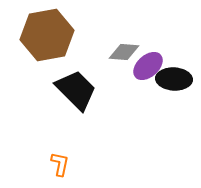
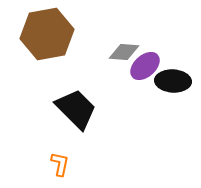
brown hexagon: moved 1 px up
purple ellipse: moved 3 px left
black ellipse: moved 1 px left, 2 px down
black trapezoid: moved 19 px down
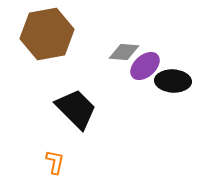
orange L-shape: moved 5 px left, 2 px up
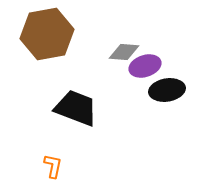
purple ellipse: rotated 24 degrees clockwise
black ellipse: moved 6 px left, 9 px down; rotated 12 degrees counterclockwise
black trapezoid: moved 1 px up; rotated 24 degrees counterclockwise
orange L-shape: moved 2 px left, 4 px down
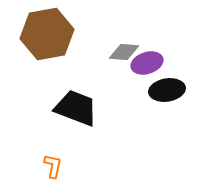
purple ellipse: moved 2 px right, 3 px up
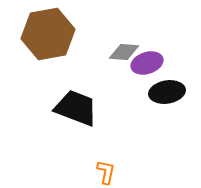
brown hexagon: moved 1 px right
black ellipse: moved 2 px down
orange L-shape: moved 53 px right, 6 px down
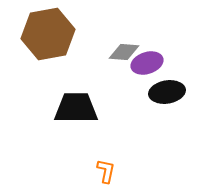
black trapezoid: rotated 21 degrees counterclockwise
orange L-shape: moved 1 px up
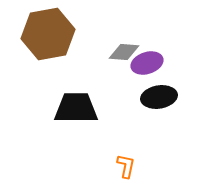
black ellipse: moved 8 px left, 5 px down
orange L-shape: moved 20 px right, 5 px up
